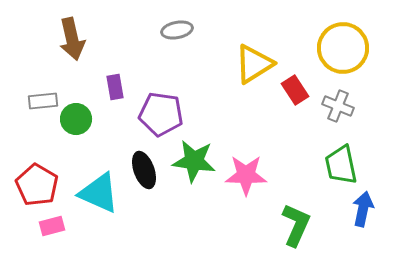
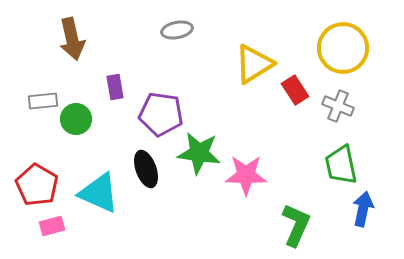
green star: moved 5 px right, 8 px up
black ellipse: moved 2 px right, 1 px up
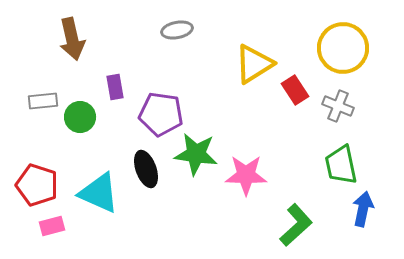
green circle: moved 4 px right, 2 px up
green star: moved 3 px left, 1 px down
red pentagon: rotated 12 degrees counterclockwise
green L-shape: rotated 24 degrees clockwise
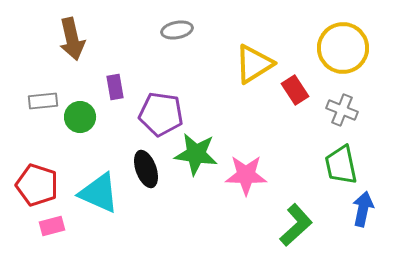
gray cross: moved 4 px right, 4 px down
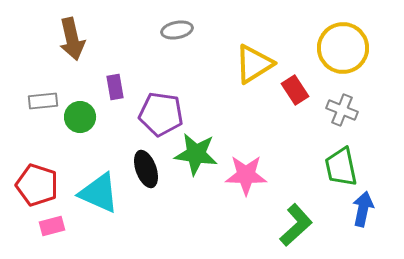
green trapezoid: moved 2 px down
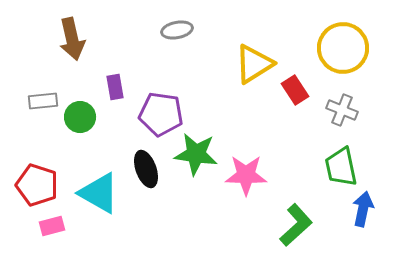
cyan triangle: rotated 6 degrees clockwise
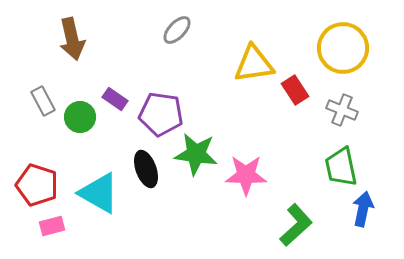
gray ellipse: rotated 36 degrees counterclockwise
yellow triangle: rotated 24 degrees clockwise
purple rectangle: moved 12 px down; rotated 45 degrees counterclockwise
gray rectangle: rotated 68 degrees clockwise
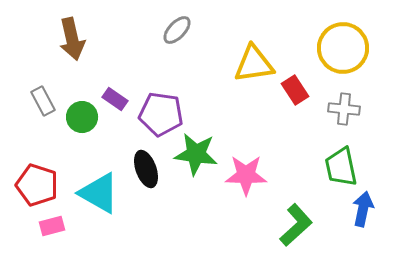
gray cross: moved 2 px right, 1 px up; rotated 16 degrees counterclockwise
green circle: moved 2 px right
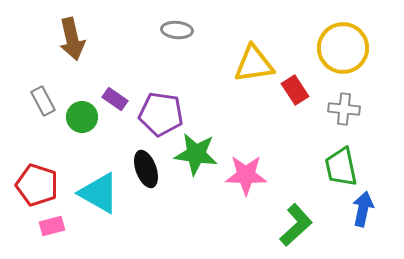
gray ellipse: rotated 52 degrees clockwise
